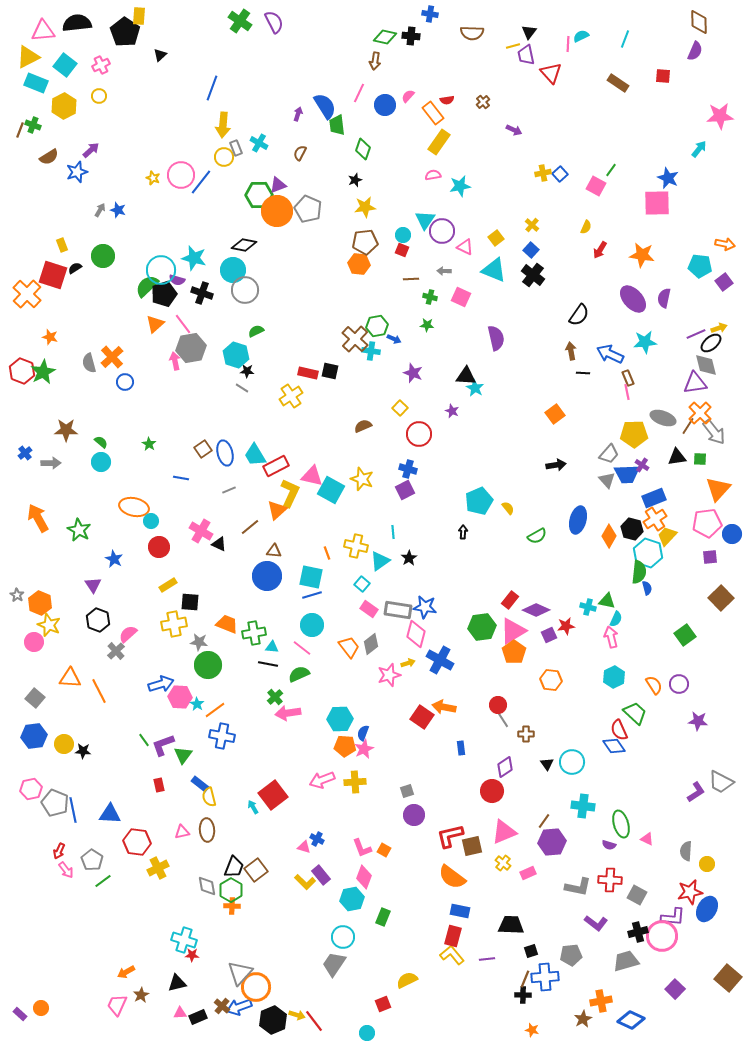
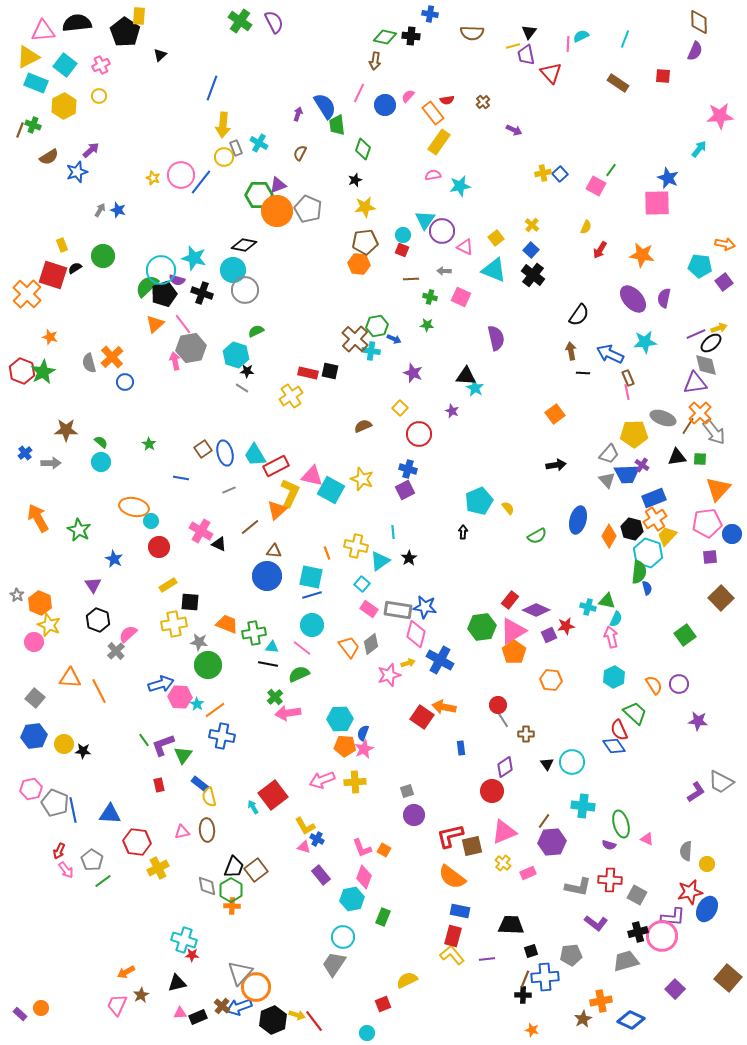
yellow L-shape at (305, 882): moved 56 px up; rotated 15 degrees clockwise
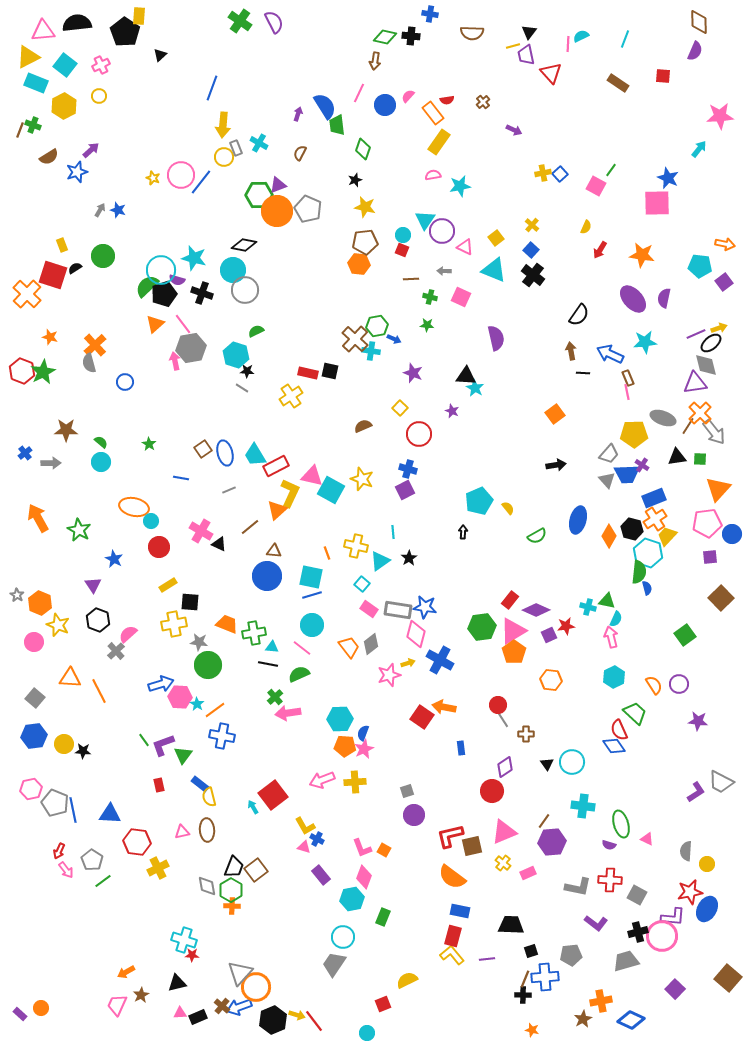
yellow star at (365, 207): rotated 20 degrees clockwise
orange cross at (112, 357): moved 17 px left, 12 px up
yellow star at (49, 625): moved 9 px right
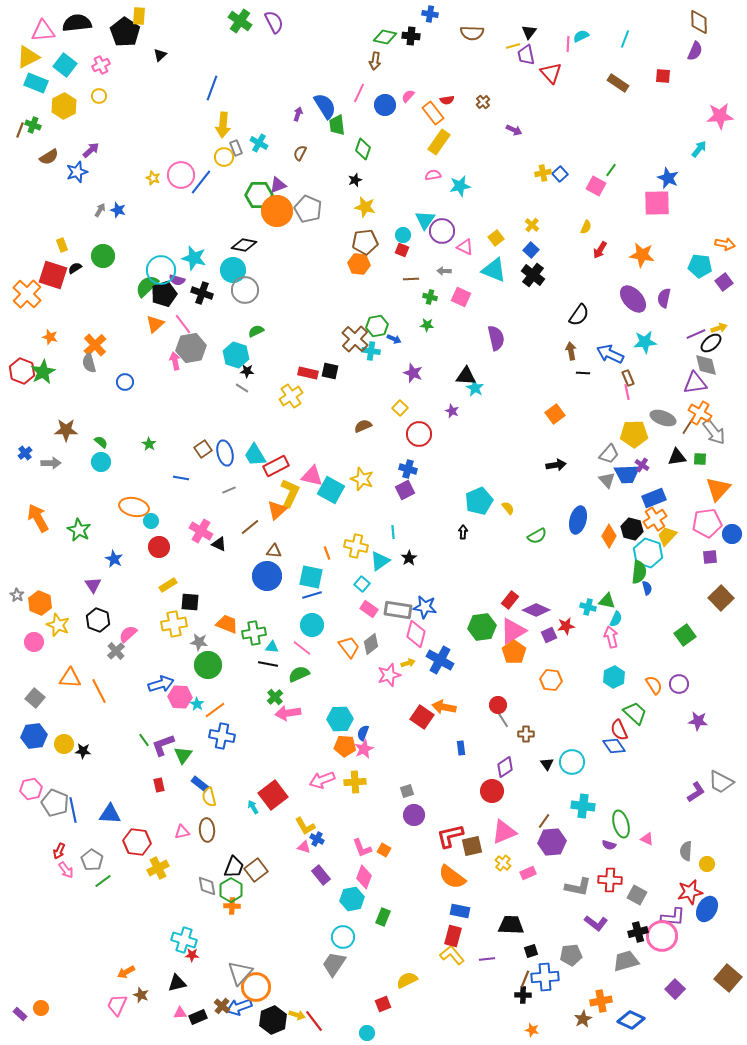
orange cross at (700, 413): rotated 15 degrees counterclockwise
brown star at (141, 995): rotated 21 degrees counterclockwise
